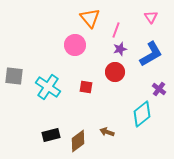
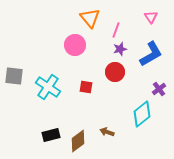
purple cross: rotated 16 degrees clockwise
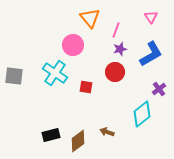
pink circle: moved 2 px left
cyan cross: moved 7 px right, 14 px up
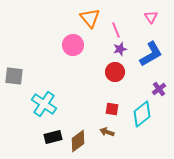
pink line: rotated 42 degrees counterclockwise
cyan cross: moved 11 px left, 31 px down
red square: moved 26 px right, 22 px down
black rectangle: moved 2 px right, 2 px down
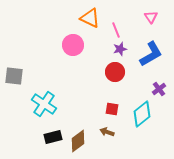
orange triangle: rotated 25 degrees counterclockwise
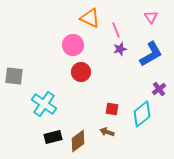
red circle: moved 34 px left
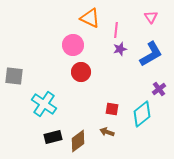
pink line: rotated 28 degrees clockwise
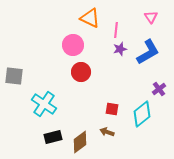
blue L-shape: moved 3 px left, 2 px up
brown diamond: moved 2 px right, 1 px down
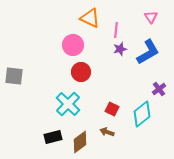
cyan cross: moved 24 px right; rotated 10 degrees clockwise
red square: rotated 16 degrees clockwise
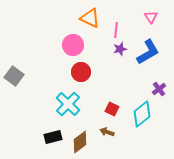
gray square: rotated 30 degrees clockwise
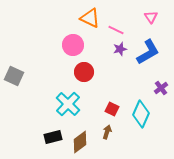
pink line: rotated 70 degrees counterclockwise
red circle: moved 3 px right
gray square: rotated 12 degrees counterclockwise
purple cross: moved 2 px right, 1 px up
cyan diamond: moved 1 px left; rotated 28 degrees counterclockwise
brown arrow: rotated 88 degrees clockwise
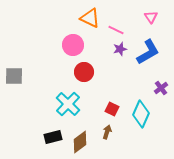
gray square: rotated 24 degrees counterclockwise
